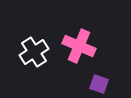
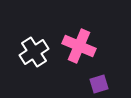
purple square: rotated 36 degrees counterclockwise
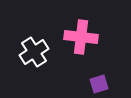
pink cross: moved 2 px right, 9 px up; rotated 16 degrees counterclockwise
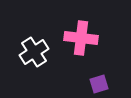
pink cross: moved 1 px down
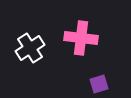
white cross: moved 4 px left, 4 px up
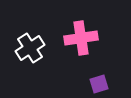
pink cross: rotated 16 degrees counterclockwise
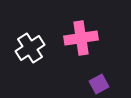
purple square: rotated 12 degrees counterclockwise
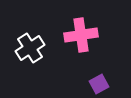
pink cross: moved 3 px up
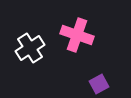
pink cross: moved 4 px left; rotated 28 degrees clockwise
